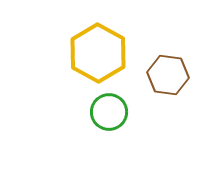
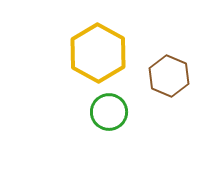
brown hexagon: moved 1 px right, 1 px down; rotated 15 degrees clockwise
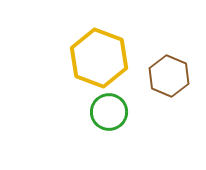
yellow hexagon: moved 1 px right, 5 px down; rotated 8 degrees counterclockwise
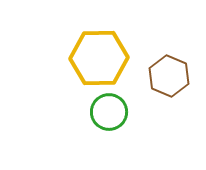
yellow hexagon: rotated 22 degrees counterclockwise
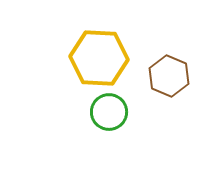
yellow hexagon: rotated 4 degrees clockwise
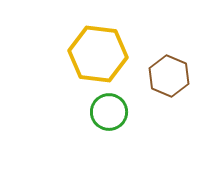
yellow hexagon: moved 1 px left, 4 px up; rotated 4 degrees clockwise
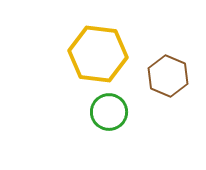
brown hexagon: moved 1 px left
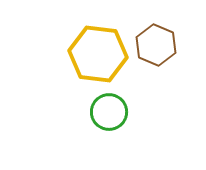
brown hexagon: moved 12 px left, 31 px up
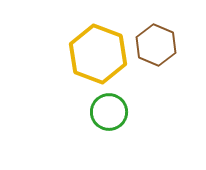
yellow hexagon: rotated 14 degrees clockwise
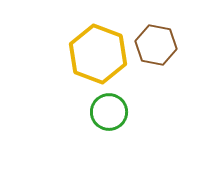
brown hexagon: rotated 12 degrees counterclockwise
